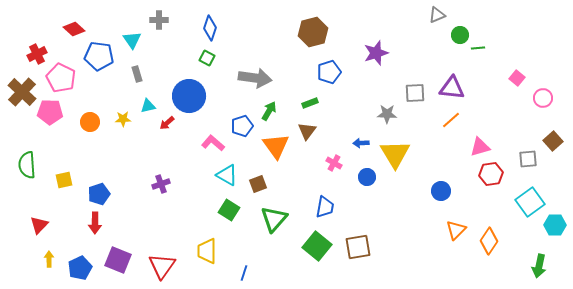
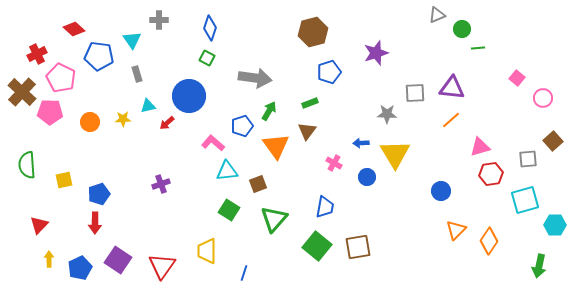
green circle at (460, 35): moved 2 px right, 6 px up
cyan triangle at (227, 175): moved 4 px up; rotated 35 degrees counterclockwise
cyan square at (530, 202): moved 5 px left, 2 px up; rotated 20 degrees clockwise
purple square at (118, 260): rotated 12 degrees clockwise
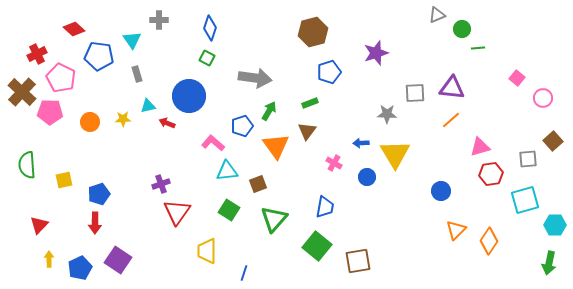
red arrow at (167, 123): rotated 63 degrees clockwise
brown square at (358, 247): moved 14 px down
red triangle at (162, 266): moved 15 px right, 54 px up
green arrow at (539, 266): moved 10 px right, 3 px up
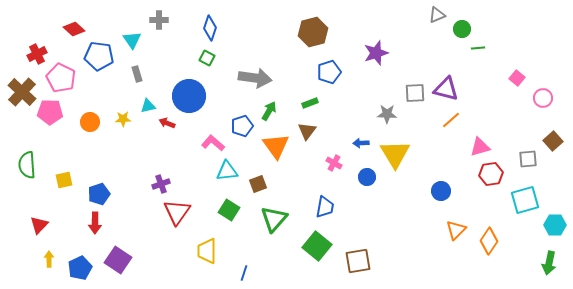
purple triangle at (452, 88): moved 6 px left, 1 px down; rotated 8 degrees clockwise
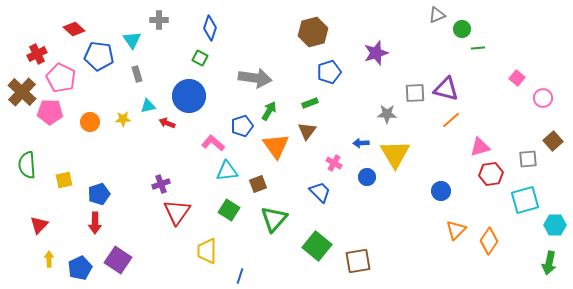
green square at (207, 58): moved 7 px left
blue trapezoid at (325, 207): moved 5 px left, 15 px up; rotated 55 degrees counterclockwise
blue line at (244, 273): moved 4 px left, 3 px down
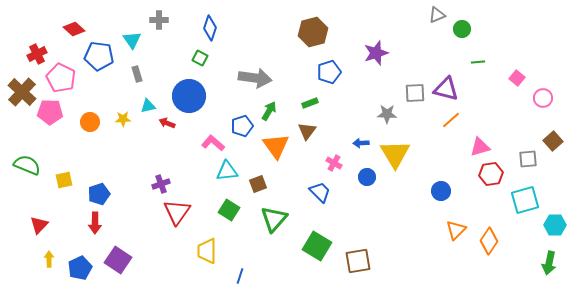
green line at (478, 48): moved 14 px down
green semicircle at (27, 165): rotated 116 degrees clockwise
green square at (317, 246): rotated 8 degrees counterclockwise
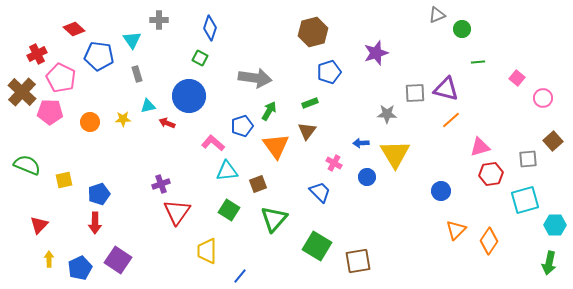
blue line at (240, 276): rotated 21 degrees clockwise
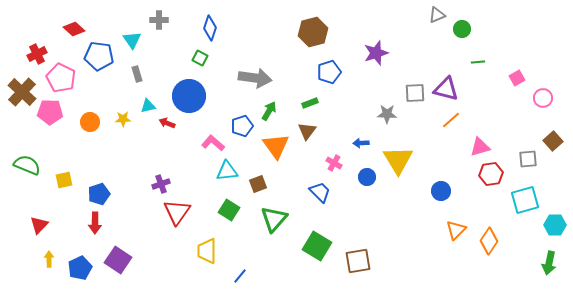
pink square at (517, 78): rotated 21 degrees clockwise
yellow triangle at (395, 154): moved 3 px right, 6 px down
